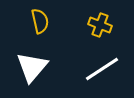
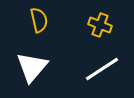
yellow semicircle: moved 1 px left, 1 px up
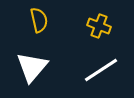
yellow cross: moved 1 px left, 1 px down
white line: moved 1 px left, 1 px down
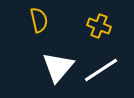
white triangle: moved 26 px right
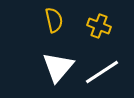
yellow semicircle: moved 15 px right
white line: moved 1 px right, 2 px down
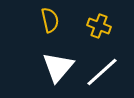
yellow semicircle: moved 4 px left
white line: rotated 9 degrees counterclockwise
